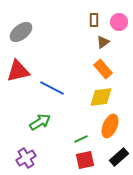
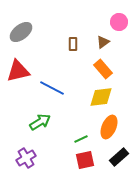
brown rectangle: moved 21 px left, 24 px down
orange ellipse: moved 1 px left, 1 px down
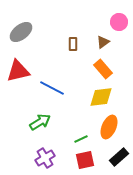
purple cross: moved 19 px right
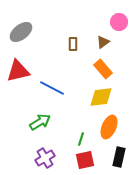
green line: rotated 48 degrees counterclockwise
black rectangle: rotated 36 degrees counterclockwise
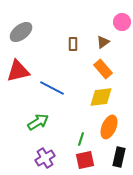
pink circle: moved 3 px right
green arrow: moved 2 px left
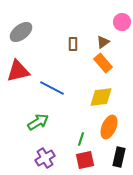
orange rectangle: moved 6 px up
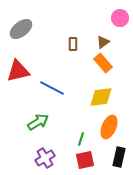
pink circle: moved 2 px left, 4 px up
gray ellipse: moved 3 px up
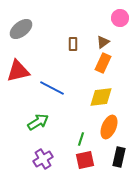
orange rectangle: rotated 66 degrees clockwise
purple cross: moved 2 px left, 1 px down
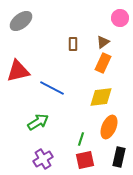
gray ellipse: moved 8 px up
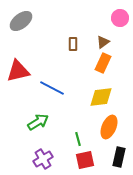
green line: moved 3 px left; rotated 32 degrees counterclockwise
